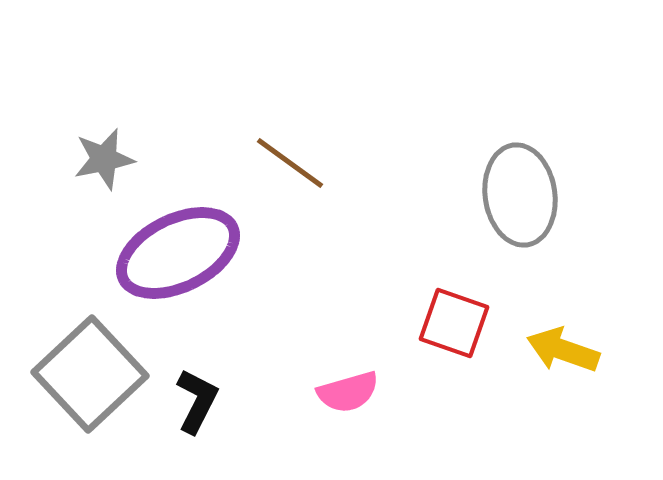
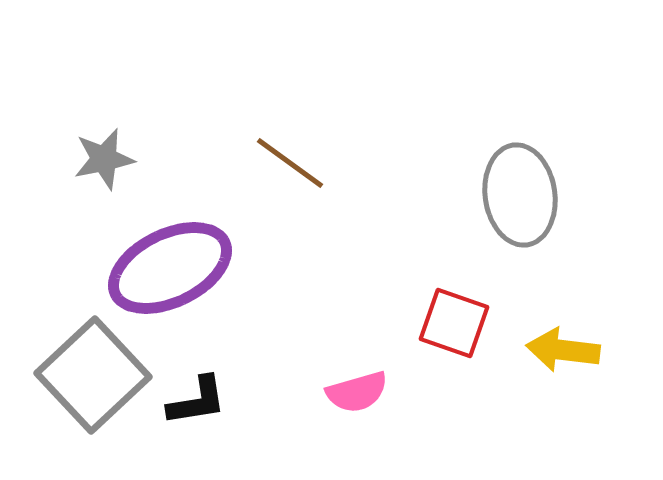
purple ellipse: moved 8 px left, 15 px down
yellow arrow: rotated 12 degrees counterclockwise
gray square: moved 3 px right, 1 px down
pink semicircle: moved 9 px right
black L-shape: rotated 54 degrees clockwise
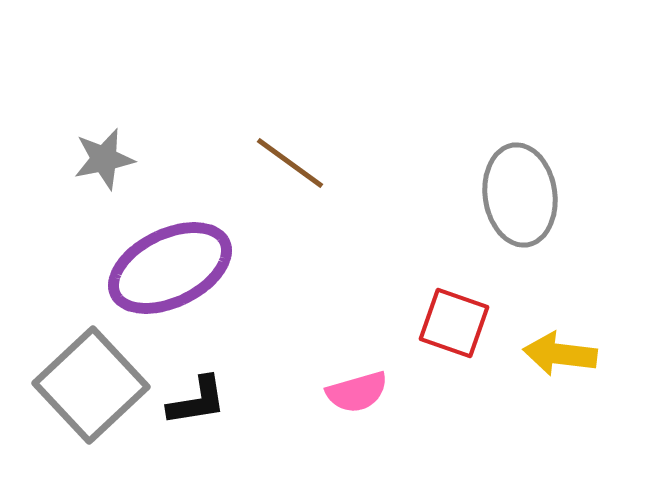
yellow arrow: moved 3 px left, 4 px down
gray square: moved 2 px left, 10 px down
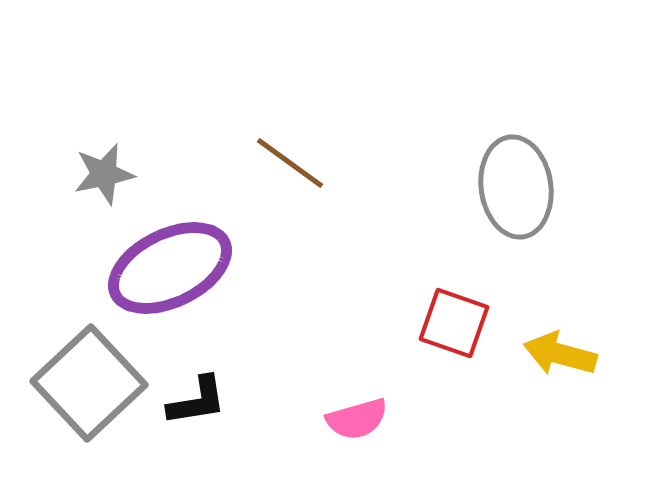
gray star: moved 15 px down
gray ellipse: moved 4 px left, 8 px up
yellow arrow: rotated 8 degrees clockwise
gray square: moved 2 px left, 2 px up
pink semicircle: moved 27 px down
